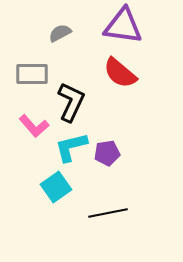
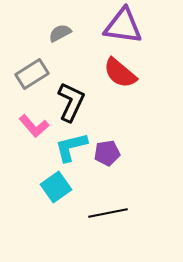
gray rectangle: rotated 32 degrees counterclockwise
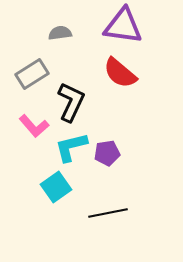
gray semicircle: rotated 20 degrees clockwise
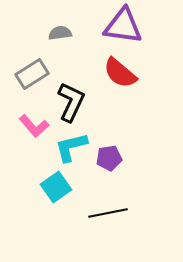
purple pentagon: moved 2 px right, 5 px down
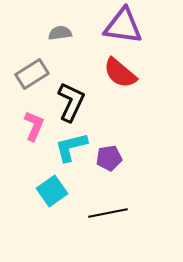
pink L-shape: rotated 116 degrees counterclockwise
cyan square: moved 4 px left, 4 px down
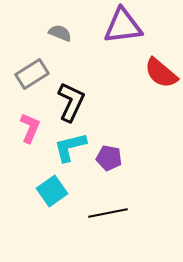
purple triangle: rotated 15 degrees counterclockwise
gray semicircle: rotated 30 degrees clockwise
red semicircle: moved 41 px right
pink L-shape: moved 4 px left, 2 px down
cyan L-shape: moved 1 px left
purple pentagon: rotated 20 degrees clockwise
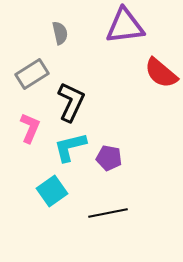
purple triangle: moved 2 px right
gray semicircle: rotated 55 degrees clockwise
